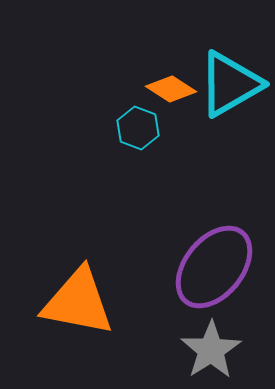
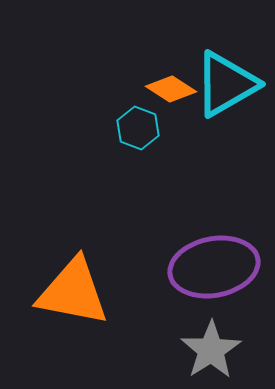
cyan triangle: moved 4 px left
purple ellipse: rotated 40 degrees clockwise
orange triangle: moved 5 px left, 10 px up
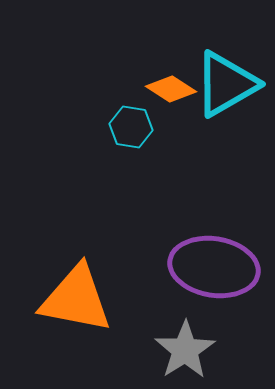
cyan hexagon: moved 7 px left, 1 px up; rotated 12 degrees counterclockwise
purple ellipse: rotated 20 degrees clockwise
orange triangle: moved 3 px right, 7 px down
gray star: moved 26 px left
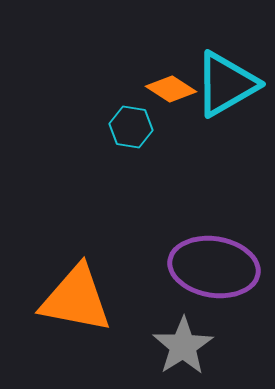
gray star: moved 2 px left, 4 px up
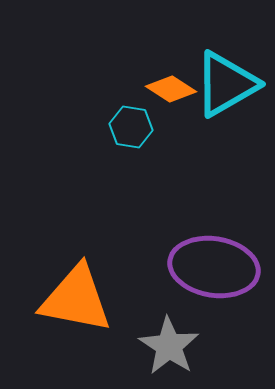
gray star: moved 14 px left; rotated 6 degrees counterclockwise
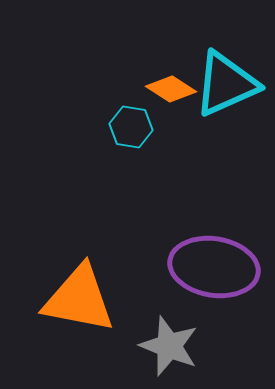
cyan triangle: rotated 6 degrees clockwise
orange triangle: moved 3 px right
gray star: rotated 12 degrees counterclockwise
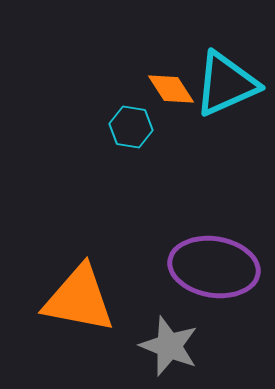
orange diamond: rotated 24 degrees clockwise
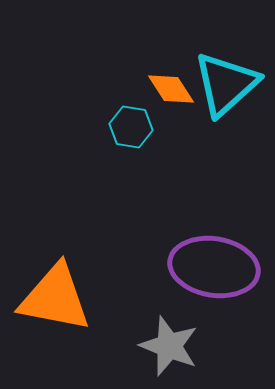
cyan triangle: rotated 18 degrees counterclockwise
orange triangle: moved 24 px left, 1 px up
